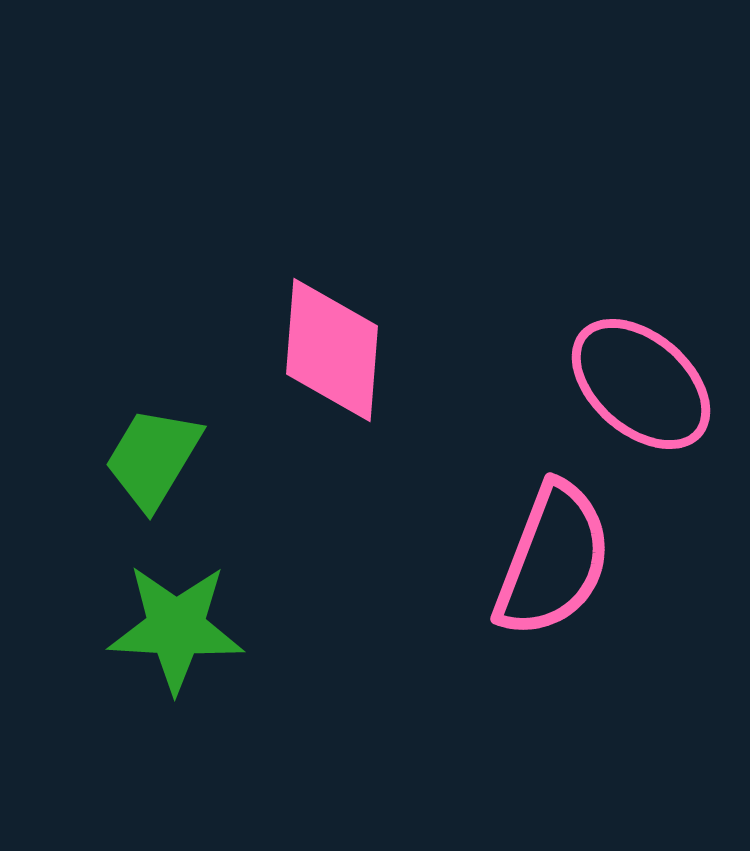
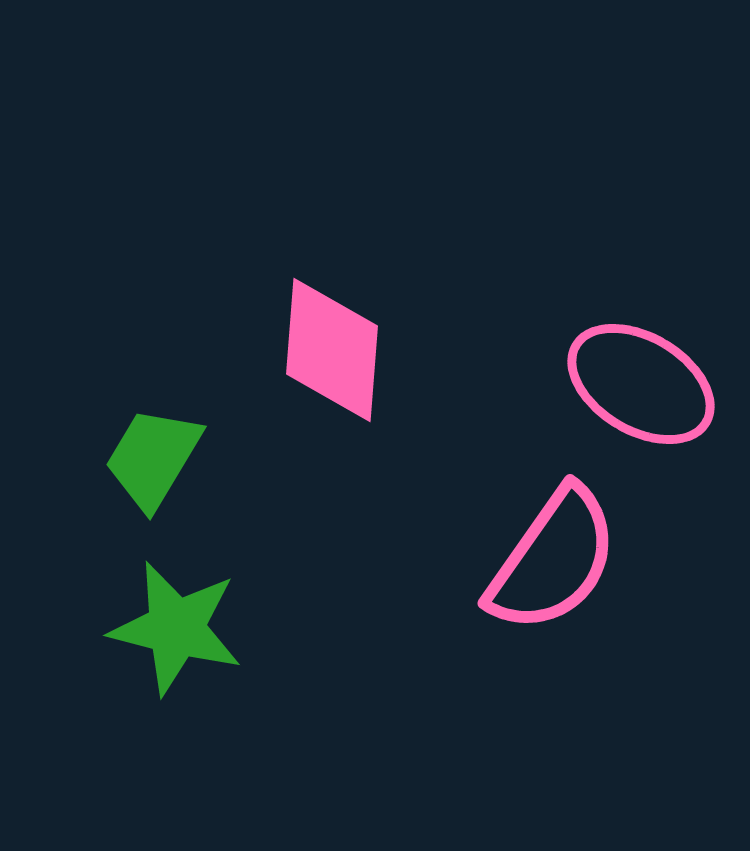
pink ellipse: rotated 10 degrees counterclockwise
pink semicircle: rotated 14 degrees clockwise
green star: rotated 11 degrees clockwise
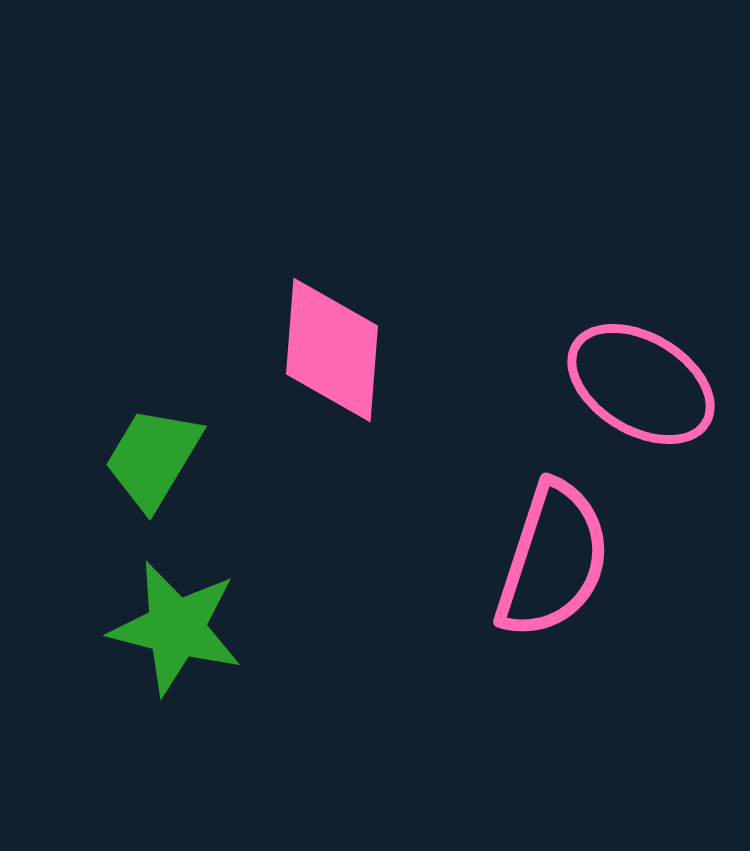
pink semicircle: rotated 17 degrees counterclockwise
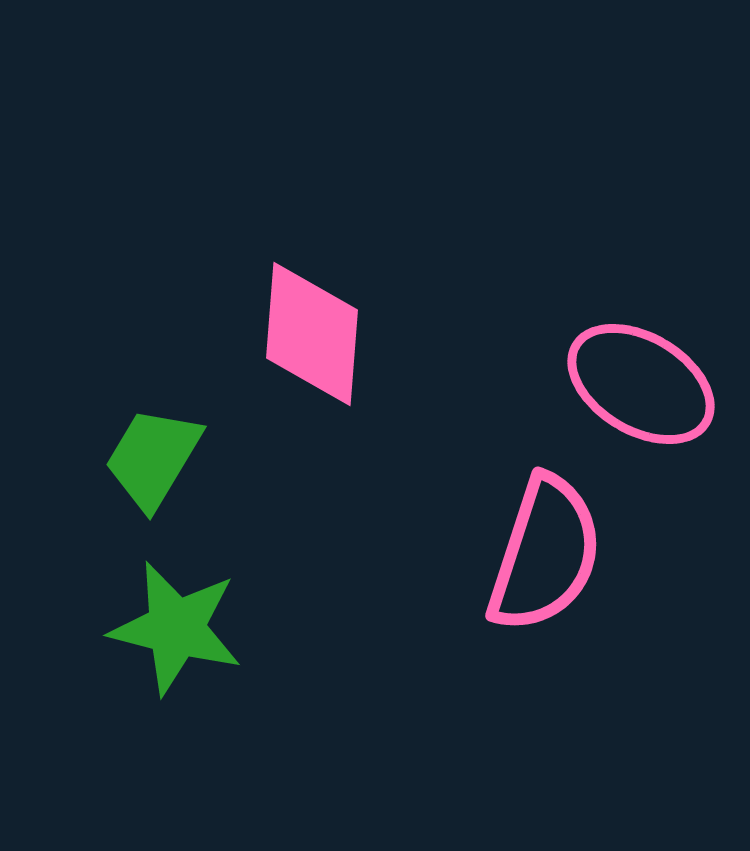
pink diamond: moved 20 px left, 16 px up
pink semicircle: moved 8 px left, 6 px up
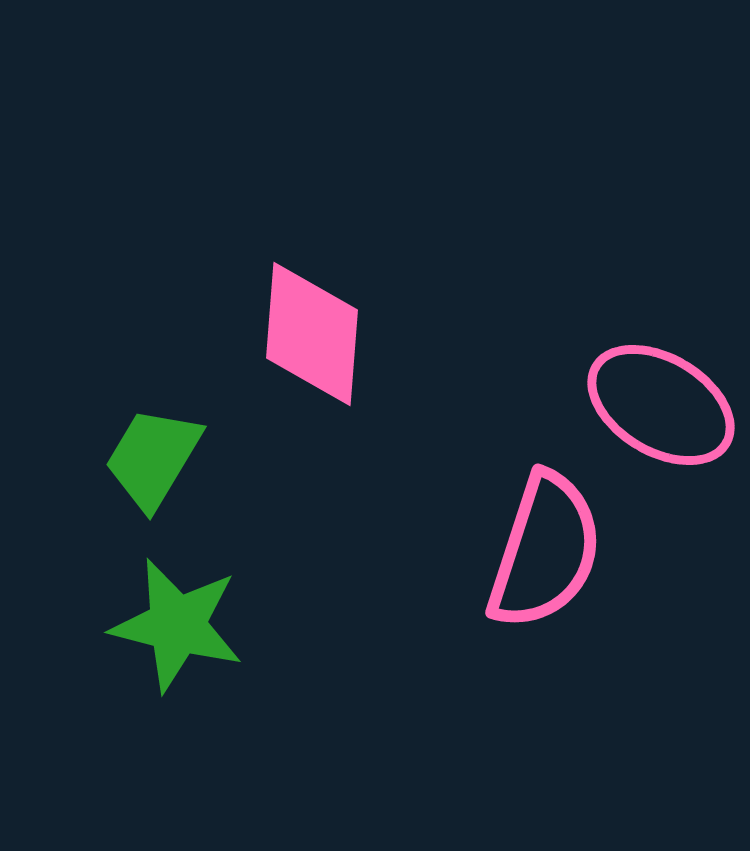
pink ellipse: moved 20 px right, 21 px down
pink semicircle: moved 3 px up
green star: moved 1 px right, 3 px up
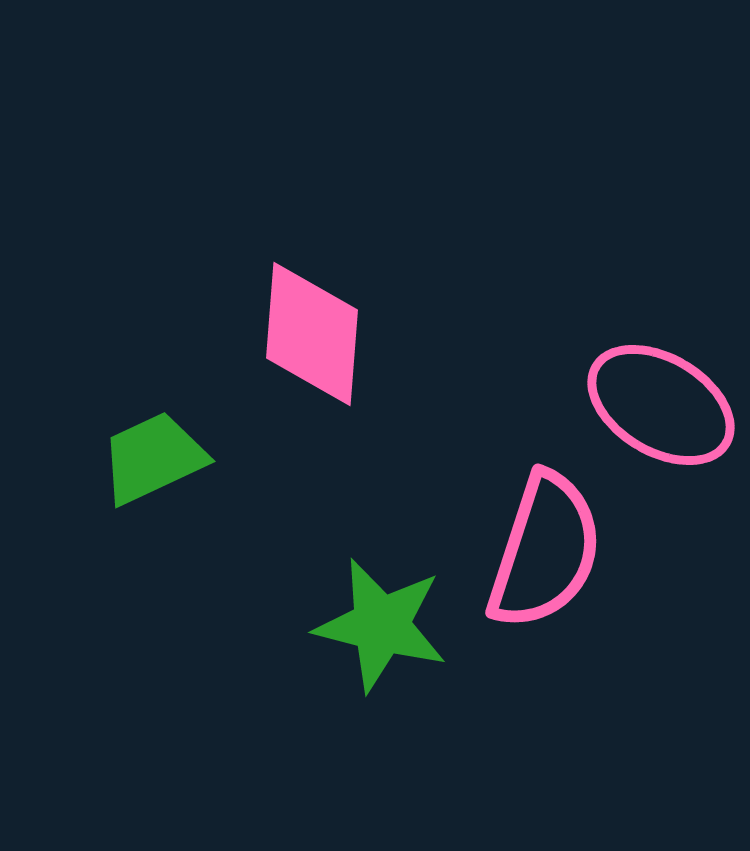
green trapezoid: rotated 34 degrees clockwise
green star: moved 204 px right
